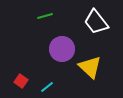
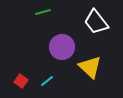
green line: moved 2 px left, 4 px up
purple circle: moved 2 px up
cyan line: moved 6 px up
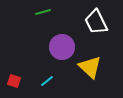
white trapezoid: rotated 12 degrees clockwise
red square: moved 7 px left; rotated 16 degrees counterclockwise
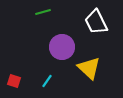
yellow triangle: moved 1 px left, 1 px down
cyan line: rotated 16 degrees counterclockwise
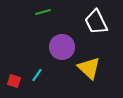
cyan line: moved 10 px left, 6 px up
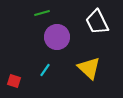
green line: moved 1 px left, 1 px down
white trapezoid: moved 1 px right
purple circle: moved 5 px left, 10 px up
cyan line: moved 8 px right, 5 px up
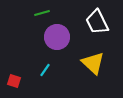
yellow triangle: moved 4 px right, 5 px up
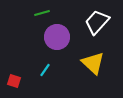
white trapezoid: rotated 68 degrees clockwise
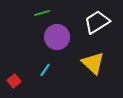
white trapezoid: rotated 16 degrees clockwise
red square: rotated 32 degrees clockwise
